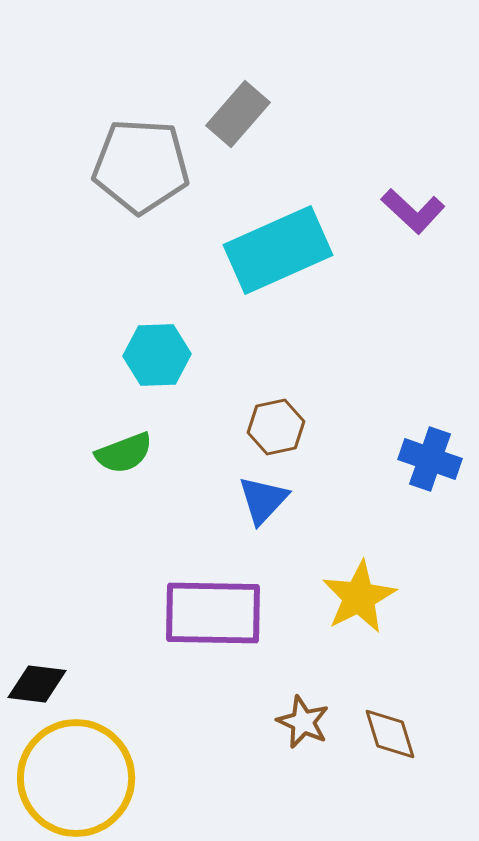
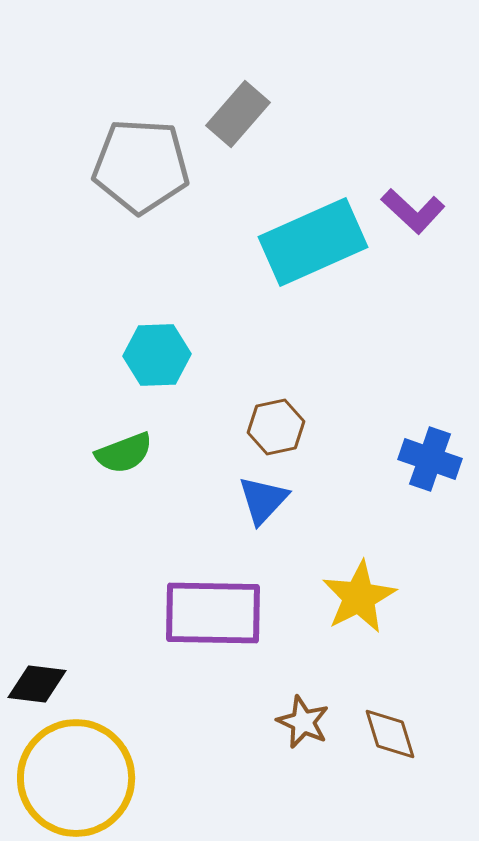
cyan rectangle: moved 35 px right, 8 px up
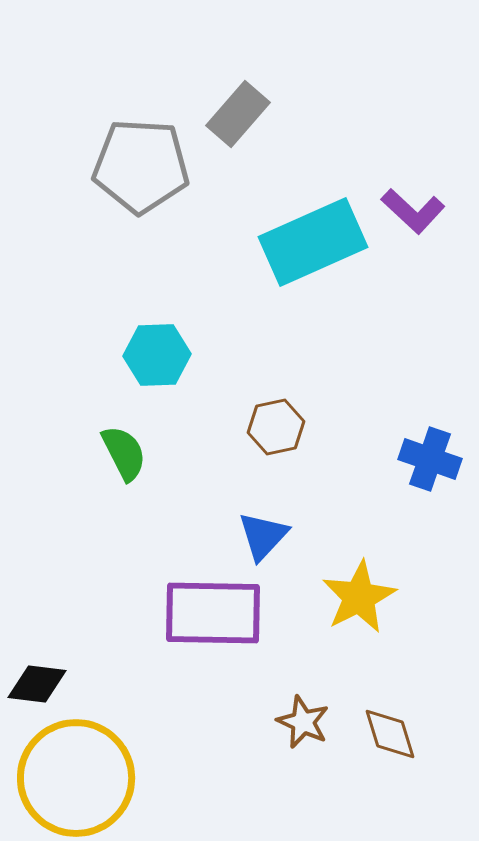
green semicircle: rotated 96 degrees counterclockwise
blue triangle: moved 36 px down
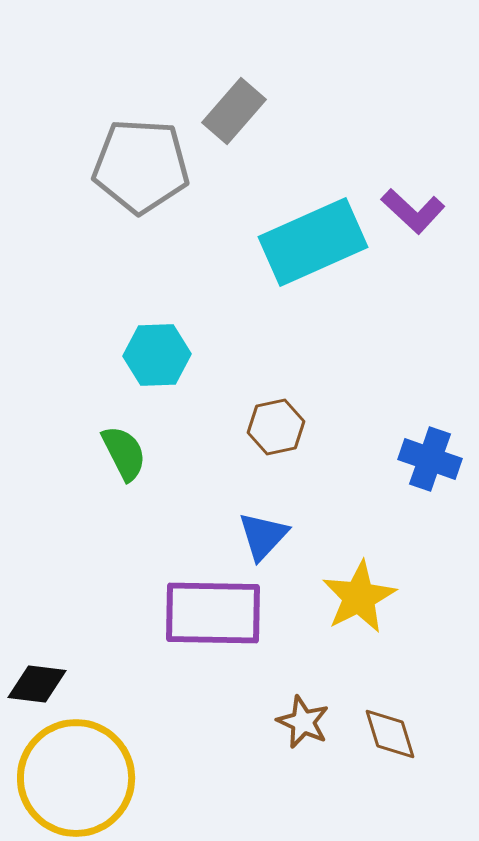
gray rectangle: moved 4 px left, 3 px up
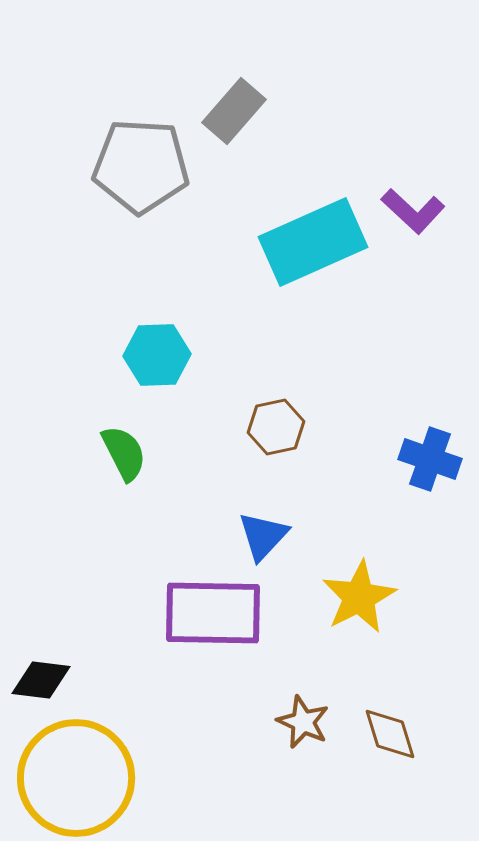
black diamond: moved 4 px right, 4 px up
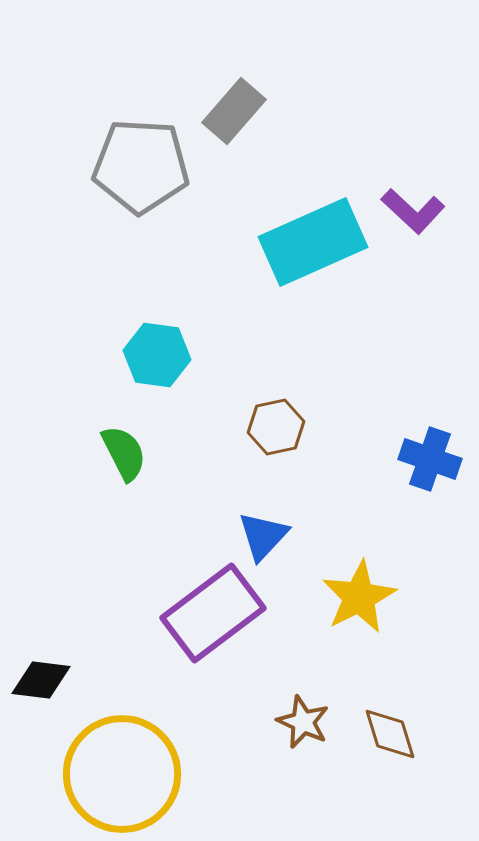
cyan hexagon: rotated 10 degrees clockwise
purple rectangle: rotated 38 degrees counterclockwise
yellow circle: moved 46 px right, 4 px up
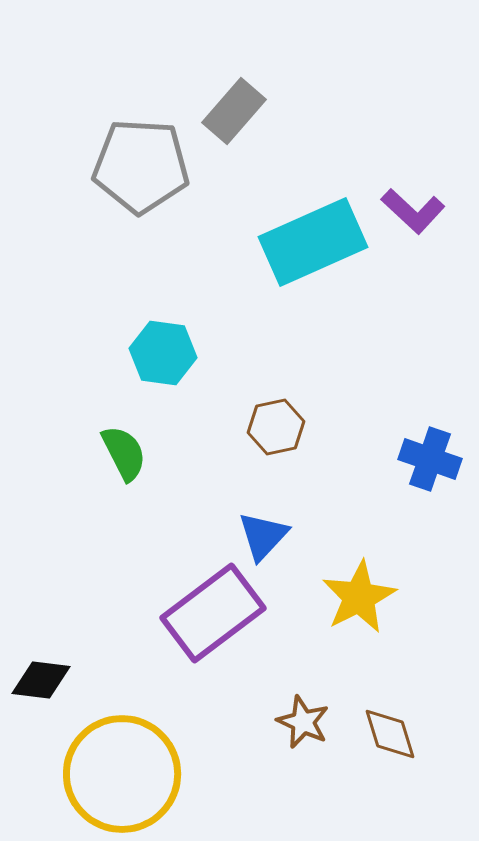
cyan hexagon: moved 6 px right, 2 px up
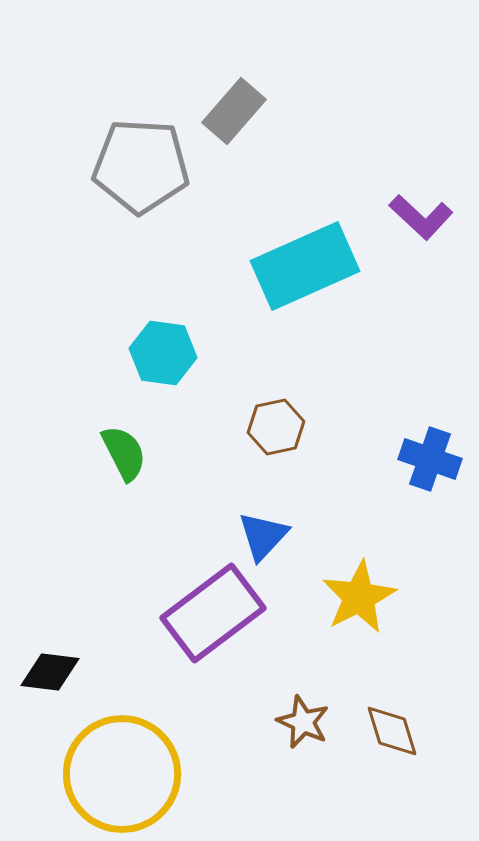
purple L-shape: moved 8 px right, 6 px down
cyan rectangle: moved 8 px left, 24 px down
black diamond: moved 9 px right, 8 px up
brown diamond: moved 2 px right, 3 px up
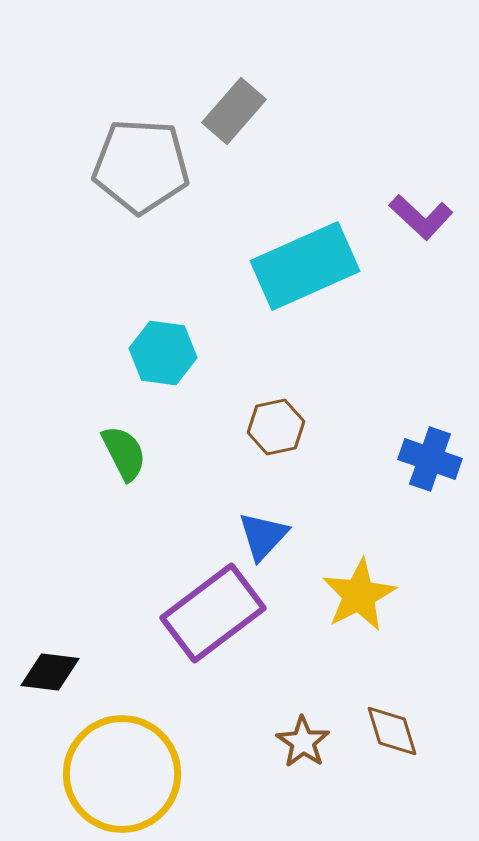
yellow star: moved 2 px up
brown star: moved 20 px down; rotated 10 degrees clockwise
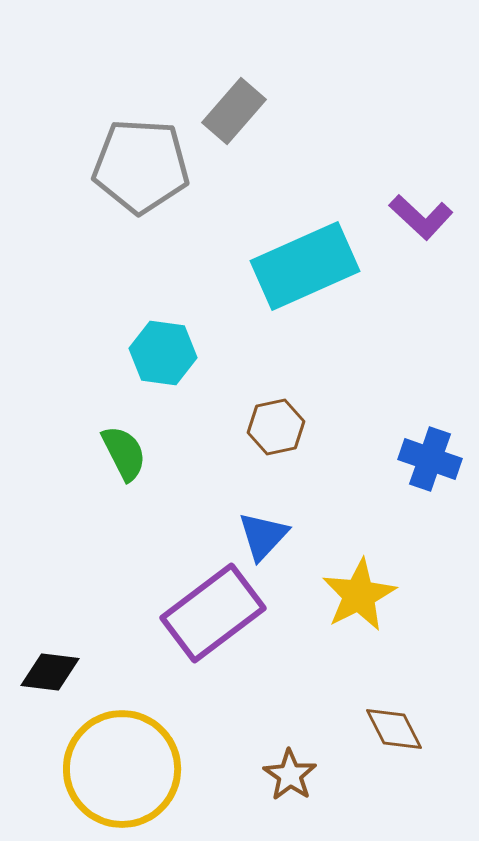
brown diamond: moved 2 px right, 2 px up; rotated 10 degrees counterclockwise
brown star: moved 13 px left, 33 px down
yellow circle: moved 5 px up
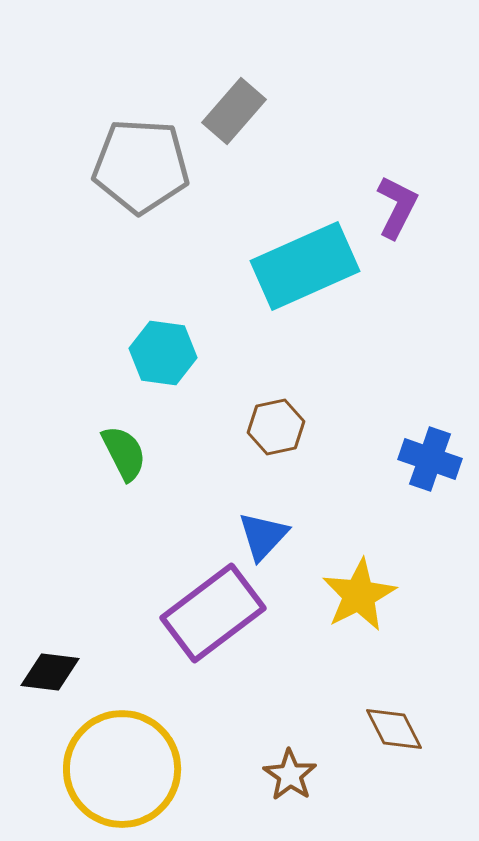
purple L-shape: moved 24 px left, 10 px up; rotated 106 degrees counterclockwise
